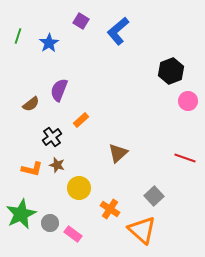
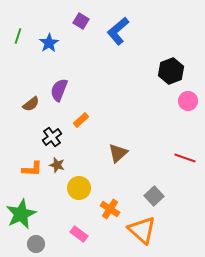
orange L-shape: rotated 10 degrees counterclockwise
gray circle: moved 14 px left, 21 px down
pink rectangle: moved 6 px right
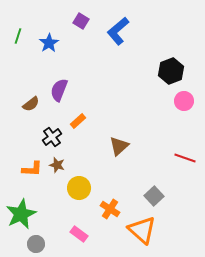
pink circle: moved 4 px left
orange rectangle: moved 3 px left, 1 px down
brown triangle: moved 1 px right, 7 px up
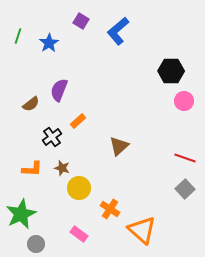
black hexagon: rotated 20 degrees clockwise
brown star: moved 5 px right, 3 px down
gray square: moved 31 px right, 7 px up
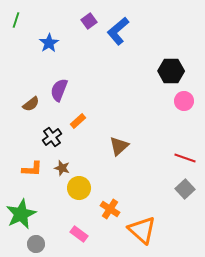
purple square: moved 8 px right; rotated 21 degrees clockwise
green line: moved 2 px left, 16 px up
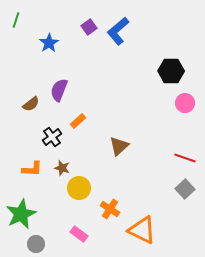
purple square: moved 6 px down
pink circle: moved 1 px right, 2 px down
orange triangle: rotated 16 degrees counterclockwise
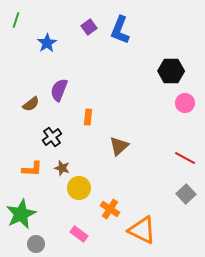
blue L-shape: moved 2 px right, 1 px up; rotated 28 degrees counterclockwise
blue star: moved 2 px left
orange rectangle: moved 10 px right, 4 px up; rotated 42 degrees counterclockwise
red line: rotated 10 degrees clockwise
gray square: moved 1 px right, 5 px down
